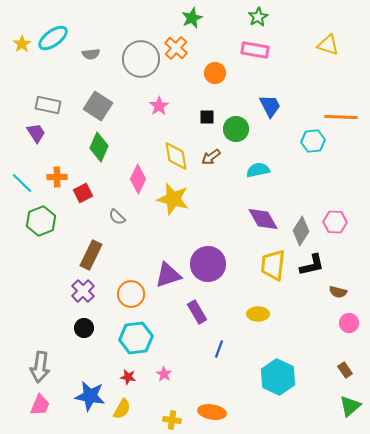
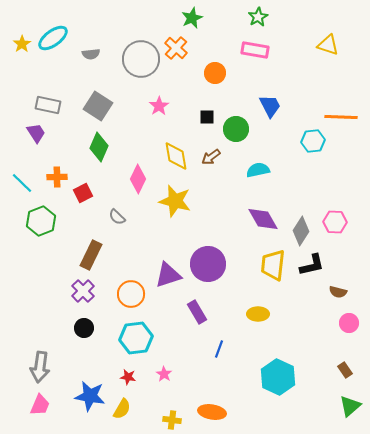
yellow star at (173, 199): moved 2 px right, 2 px down
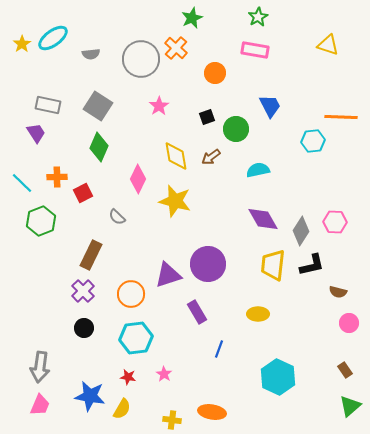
black square at (207, 117): rotated 21 degrees counterclockwise
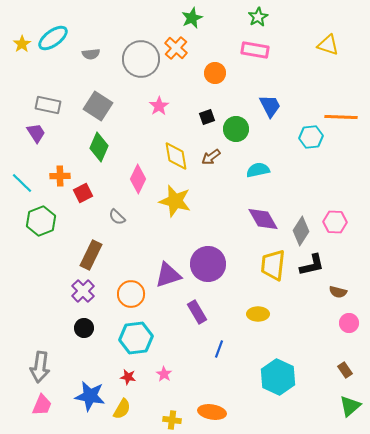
cyan hexagon at (313, 141): moved 2 px left, 4 px up
orange cross at (57, 177): moved 3 px right, 1 px up
pink trapezoid at (40, 405): moved 2 px right
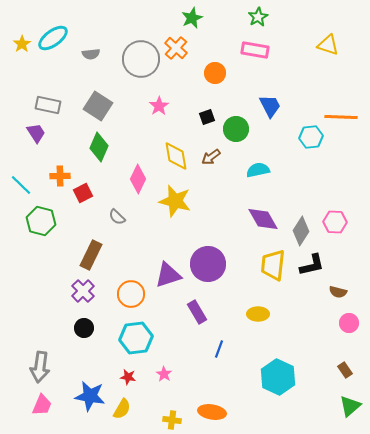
cyan line at (22, 183): moved 1 px left, 2 px down
green hexagon at (41, 221): rotated 24 degrees counterclockwise
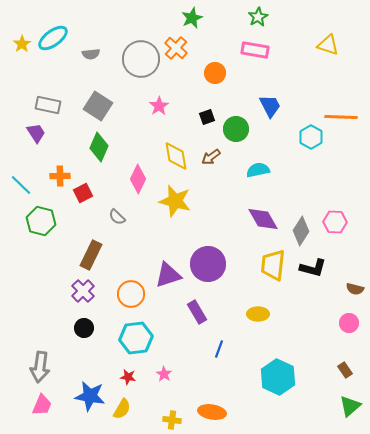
cyan hexagon at (311, 137): rotated 25 degrees counterclockwise
black L-shape at (312, 265): moved 1 px right, 3 px down; rotated 28 degrees clockwise
brown semicircle at (338, 292): moved 17 px right, 3 px up
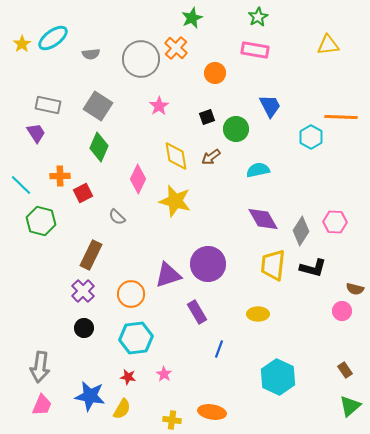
yellow triangle at (328, 45): rotated 25 degrees counterclockwise
pink circle at (349, 323): moved 7 px left, 12 px up
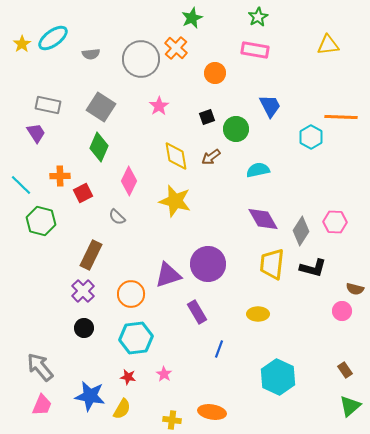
gray square at (98, 106): moved 3 px right, 1 px down
pink diamond at (138, 179): moved 9 px left, 2 px down
yellow trapezoid at (273, 265): moved 1 px left, 1 px up
gray arrow at (40, 367): rotated 132 degrees clockwise
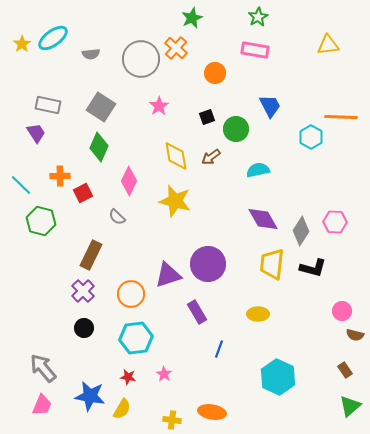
brown semicircle at (355, 289): moved 46 px down
gray arrow at (40, 367): moved 3 px right, 1 px down
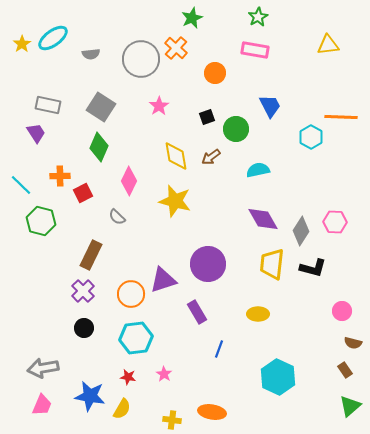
purple triangle at (168, 275): moved 5 px left, 5 px down
brown semicircle at (355, 335): moved 2 px left, 8 px down
gray arrow at (43, 368): rotated 60 degrees counterclockwise
